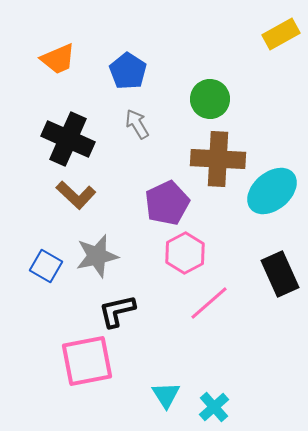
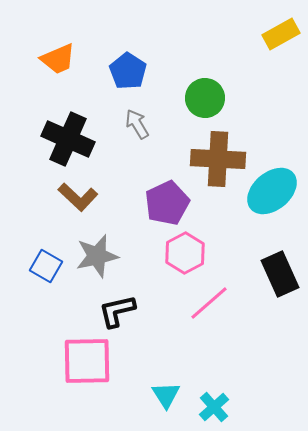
green circle: moved 5 px left, 1 px up
brown L-shape: moved 2 px right, 2 px down
pink square: rotated 10 degrees clockwise
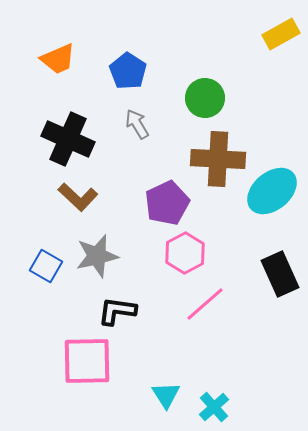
pink line: moved 4 px left, 1 px down
black L-shape: rotated 21 degrees clockwise
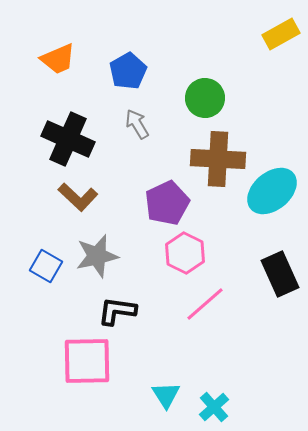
blue pentagon: rotated 9 degrees clockwise
pink hexagon: rotated 6 degrees counterclockwise
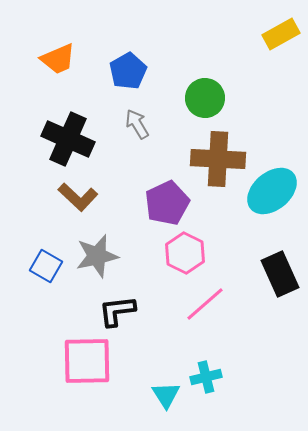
black L-shape: rotated 15 degrees counterclockwise
cyan cross: moved 8 px left, 30 px up; rotated 28 degrees clockwise
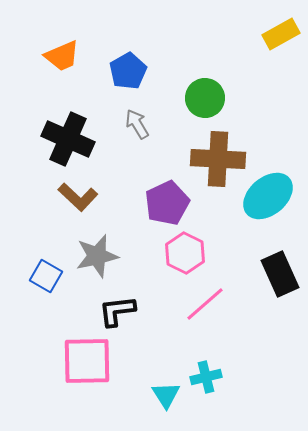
orange trapezoid: moved 4 px right, 3 px up
cyan ellipse: moved 4 px left, 5 px down
blue square: moved 10 px down
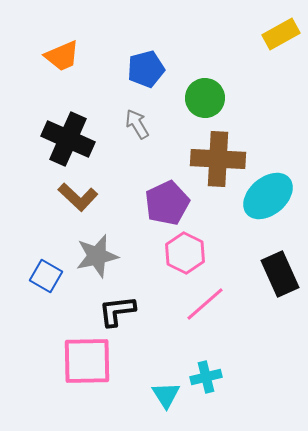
blue pentagon: moved 18 px right, 2 px up; rotated 15 degrees clockwise
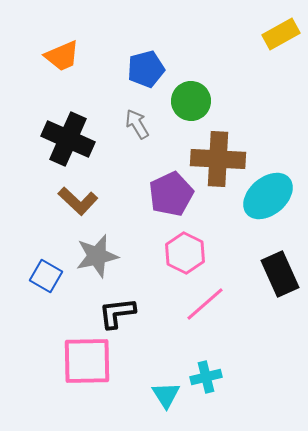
green circle: moved 14 px left, 3 px down
brown L-shape: moved 4 px down
purple pentagon: moved 4 px right, 9 px up
black L-shape: moved 2 px down
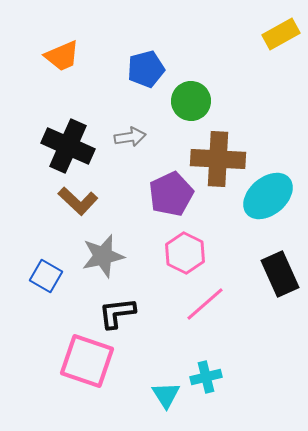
gray arrow: moved 7 px left, 13 px down; rotated 112 degrees clockwise
black cross: moved 7 px down
gray star: moved 6 px right
pink square: rotated 20 degrees clockwise
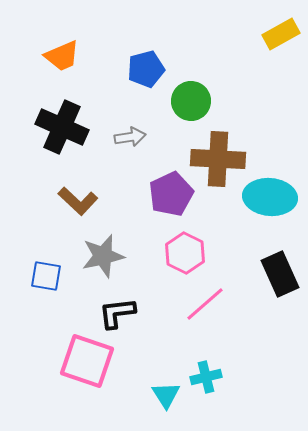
black cross: moved 6 px left, 19 px up
cyan ellipse: moved 2 px right, 1 px down; rotated 45 degrees clockwise
blue square: rotated 20 degrees counterclockwise
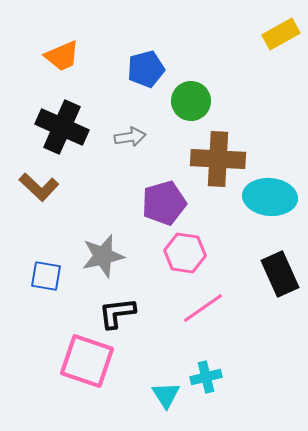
purple pentagon: moved 7 px left, 9 px down; rotated 9 degrees clockwise
brown L-shape: moved 39 px left, 14 px up
pink hexagon: rotated 18 degrees counterclockwise
pink line: moved 2 px left, 4 px down; rotated 6 degrees clockwise
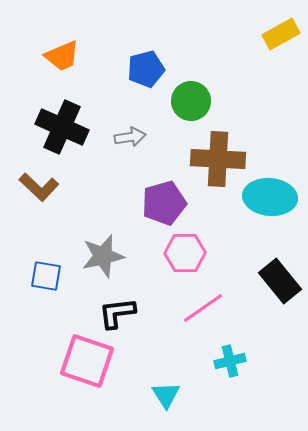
pink hexagon: rotated 9 degrees counterclockwise
black rectangle: moved 7 px down; rotated 15 degrees counterclockwise
cyan cross: moved 24 px right, 16 px up
